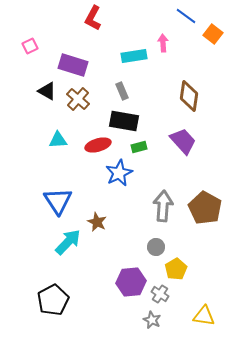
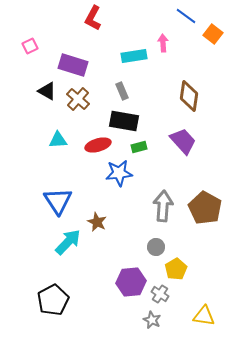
blue star: rotated 20 degrees clockwise
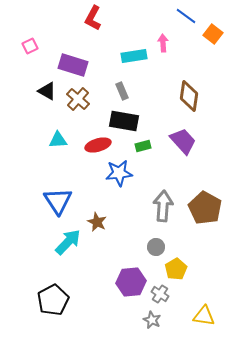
green rectangle: moved 4 px right, 1 px up
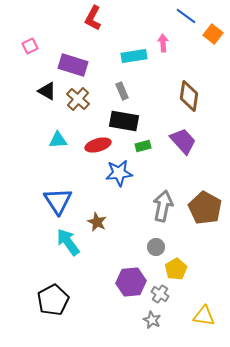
gray arrow: rotated 8 degrees clockwise
cyan arrow: rotated 80 degrees counterclockwise
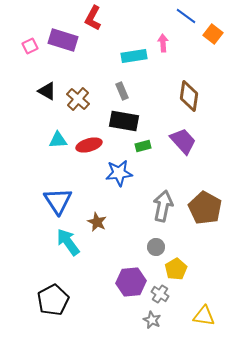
purple rectangle: moved 10 px left, 25 px up
red ellipse: moved 9 px left
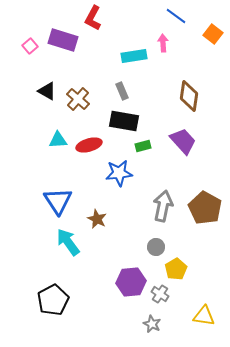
blue line: moved 10 px left
pink square: rotated 14 degrees counterclockwise
brown star: moved 3 px up
gray star: moved 4 px down
